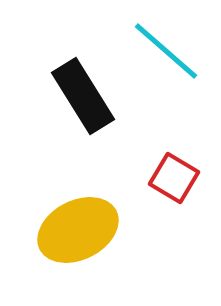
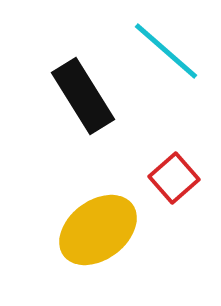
red square: rotated 18 degrees clockwise
yellow ellipse: moved 20 px right; rotated 10 degrees counterclockwise
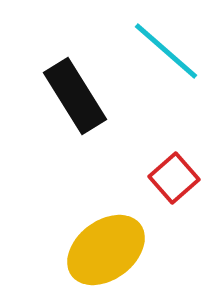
black rectangle: moved 8 px left
yellow ellipse: moved 8 px right, 20 px down
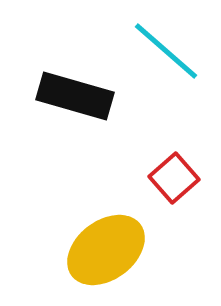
black rectangle: rotated 42 degrees counterclockwise
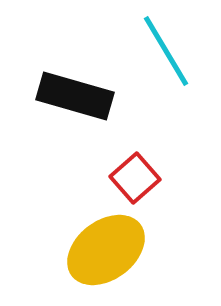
cyan line: rotated 18 degrees clockwise
red square: moved 39 px left
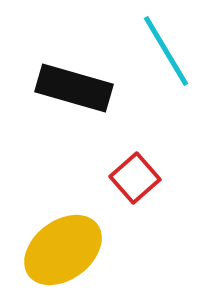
black rectangle: moved 1 px left, 8 px up
yellow ellipse: moved 43 px left
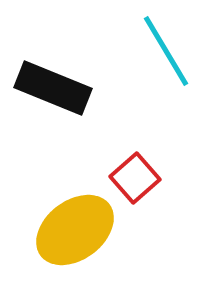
black rectangle: moved 21 px left; rotated 6 degrees clockwise
yellow ellipse: moved 12 px right, 20 px up
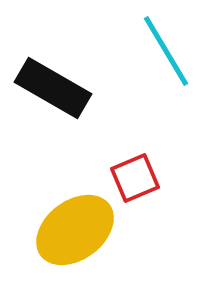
black rectangle: rotated 8 degrees clockwise
red square: rotated 18 degrees clockwise
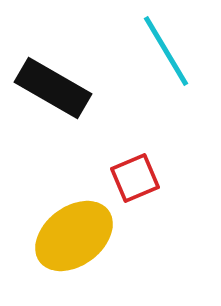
yellow ellipse: moved 1 px left, 6 px down
